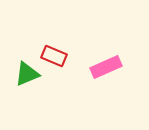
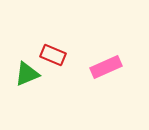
red rectangle: moved 1 px left, 1 px up
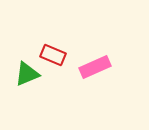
pink rectangle: moved 11 px left
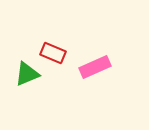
red rectangle: moved 2 px up
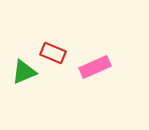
green triangle: moved 3 px left, 2 px up
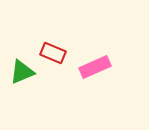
green triangle: moved 2 px left
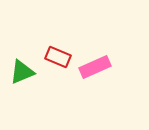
red rectangle: moved 5 px right, 4 px down
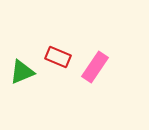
pink rectangle: rotated 32 degrees counterclockwise
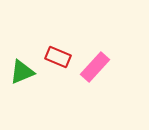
pink rectangle: rotated 8 degrees clockwise
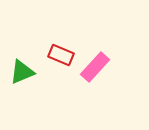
red rectangle: moved 3 px right, 2 px up
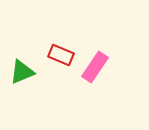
pink rectangle: rotated 8 degrees counterclockwise
